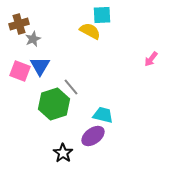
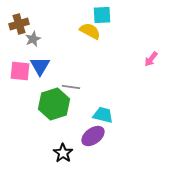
pink square: rotated 15 degrees counterclockwise
gray line: rotated 42 degrees counterclockwise
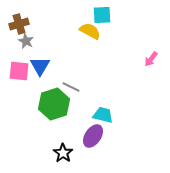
gray star: moved 7 px left, 2 px down; rotated 21 degrees counterclockwise
pink square: moved 1 px left
gray line: rotated 18 degrees clockwise
purple ellipse: rotated 20 degrees counterclockwise
